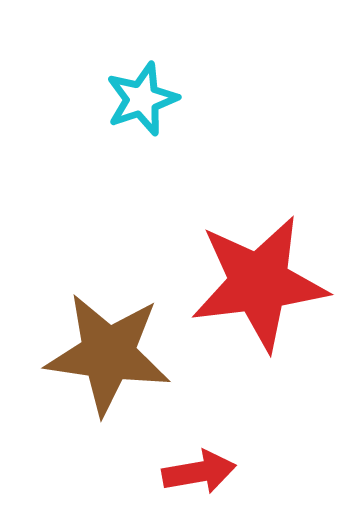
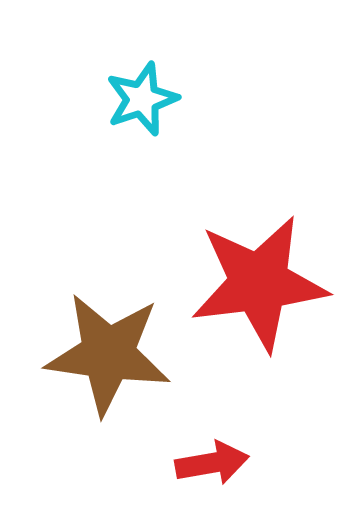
red arrow: moved 13 px right, 9 px up
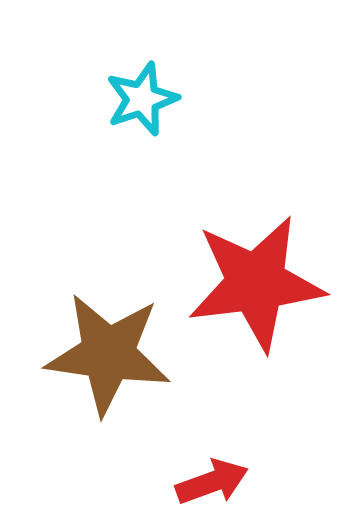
red star: moved 3 px left
red arrow: moved 19 px down; rotated 10 degrees counterclockwise
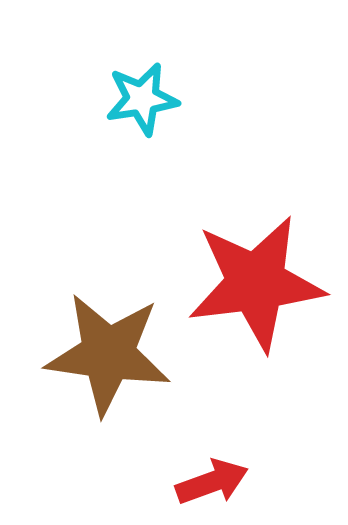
cyan star: rotated 10 degrees clockwise
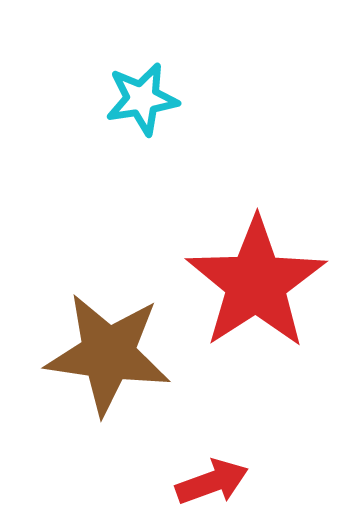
red star: rotated 26 degrees counterclockwise
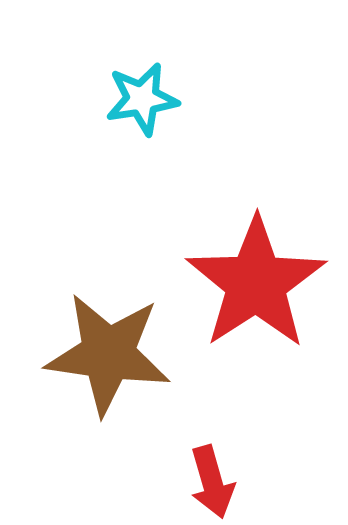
red arrow: rotated 94 degrees clockwise
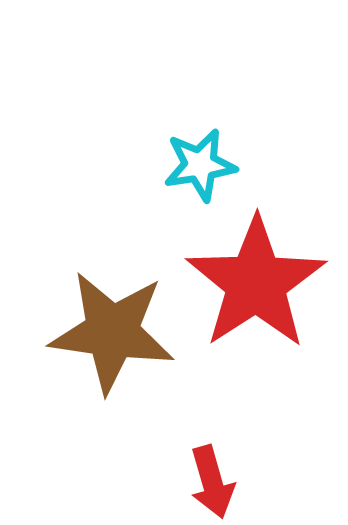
cyan star: moved 58 px right, 66 px down
brown star: moved 4 px right, 22 px up
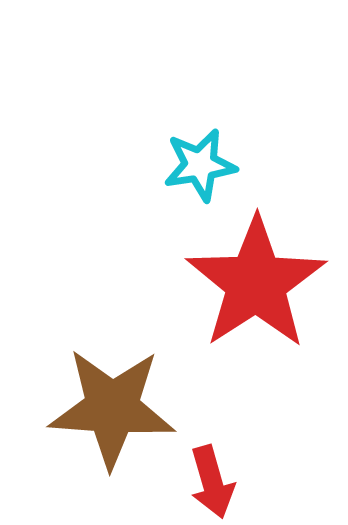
brown star: moved 76 px down; rotated 4 degrees counterclockwise
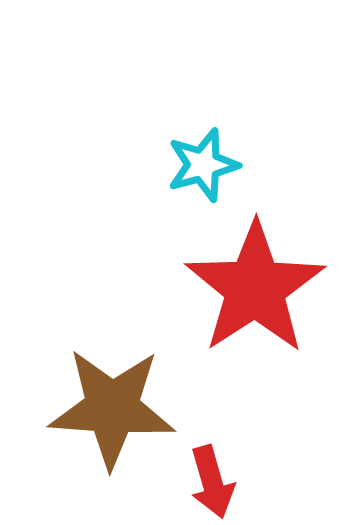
cyan star: moved 3 px right; rotated 6 degrees counterclockwise
red star: moved 1 px left, 5 px down
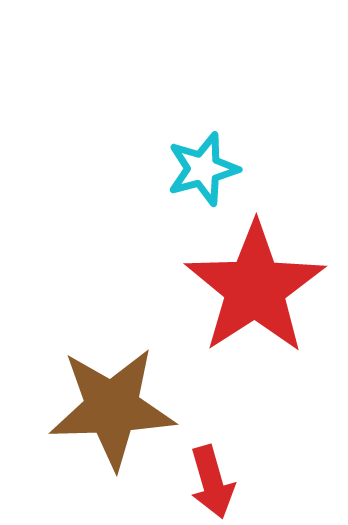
cyan star: moved 4 px down
brown star: rotated 6 degrees counterclockwise
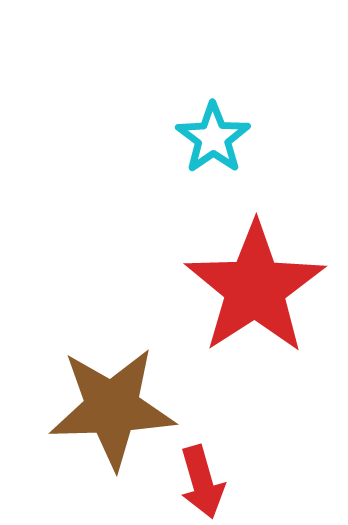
cyan star: moved 10 px right, 31 px up; rotated 20 degrees counterclockwise
red arrow: moved 10 px left
